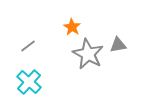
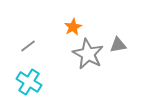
orange star: moved 1 px right; rotated 12 degrees clockwise
cyan cross: rotated 10 degrees counterclockwise
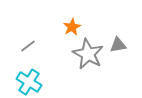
orange star: moved 1 px left
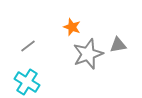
orange star: rotated 24 degrees counterclockwise
gray star: rotated 24 degrees clockwise
cyan cross: moved 2 px left
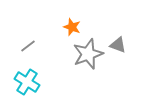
gray triangle: rotated 30 degrees clockwise
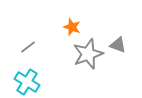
gray line: moved 1 px down
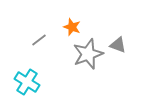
gray line: moved 11 px right, 7 px up
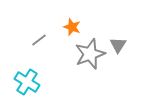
gray triangle: rotated 42 degrees clockwise
gray star: moved 2 px right
